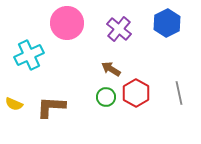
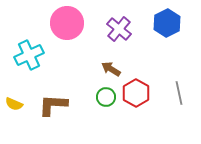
brown L-shape: moved 2 px right, 2 px up
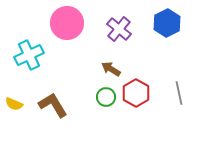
brown L-shape: rotated 56 degrees clockwise
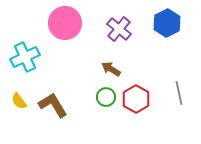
pink circle: moved 2 px left
cyan cross: moved 4 px left, 2 px down
red hexagon: moved 6 px down
yellow semicircle: moved 5 px right, 3 px up; rotated 30 degrees clockwise
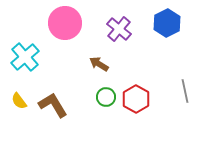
cyan cross: rotated 16 degrees counterclockwise
brown arrow: moved 12 px left, 5 px up
gray line: moved 6 px right, 2 px up
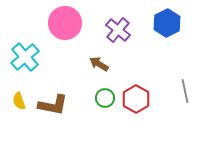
purple cross: moved 1 px left, 1 px down
green circle: moved 1 px left, 1 px down
yellow semicircle: rotated 18 degrees clockwise
brown L-shape: rotated 132 degrees clockwise
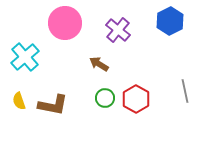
blue hexagon: moved 3 px right, 2 px up
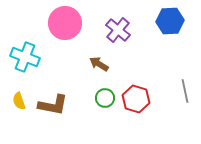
blue hexagon: rotated 24 degrees clockwise
cyan cross: rotated 28 degrees counterclockwise
red hexagon: rotated 12 degrees counterclockwise
